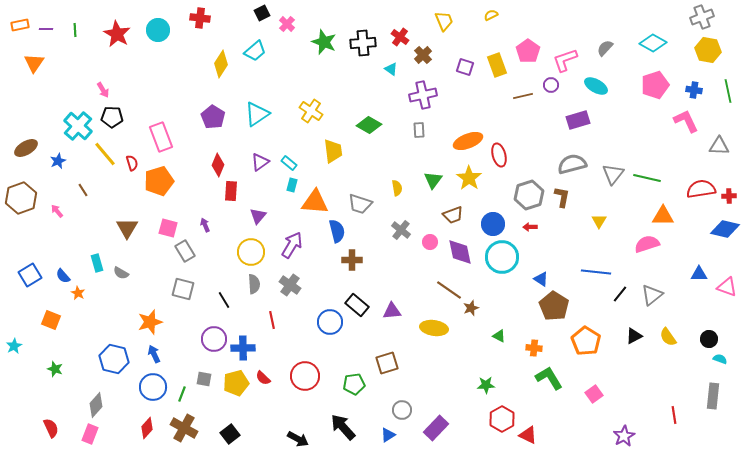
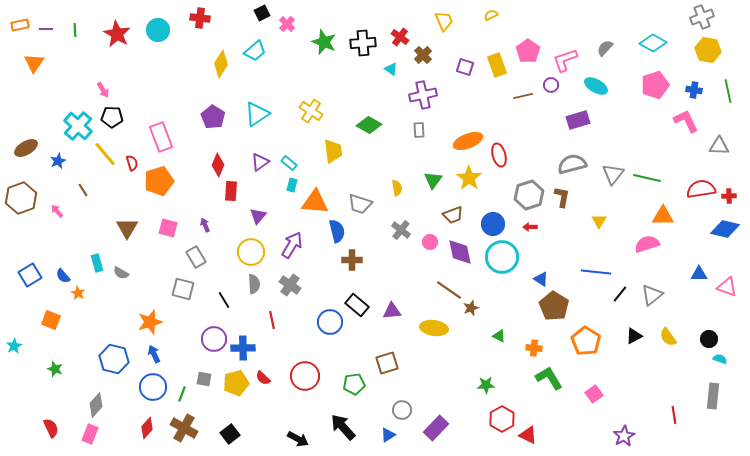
gray rectangle at (185, 251): moved 11 px right, 6 px down
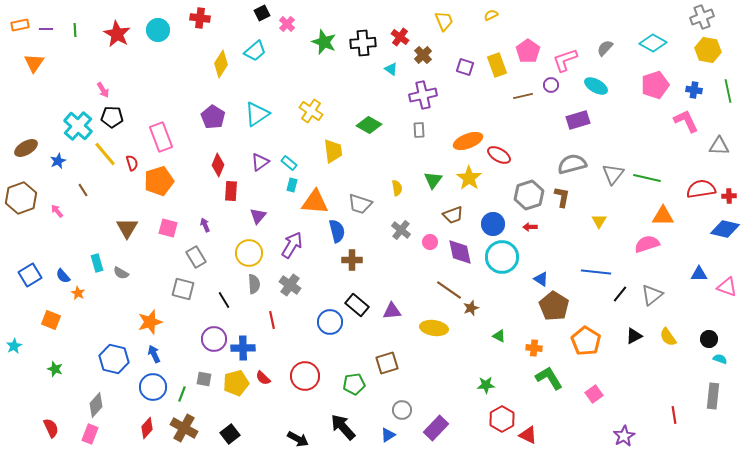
red ellipse at (499, 155): rotated 45 degrees counterclockwise
yellow circle at (251, 252): moved 2 px left, 1 px down
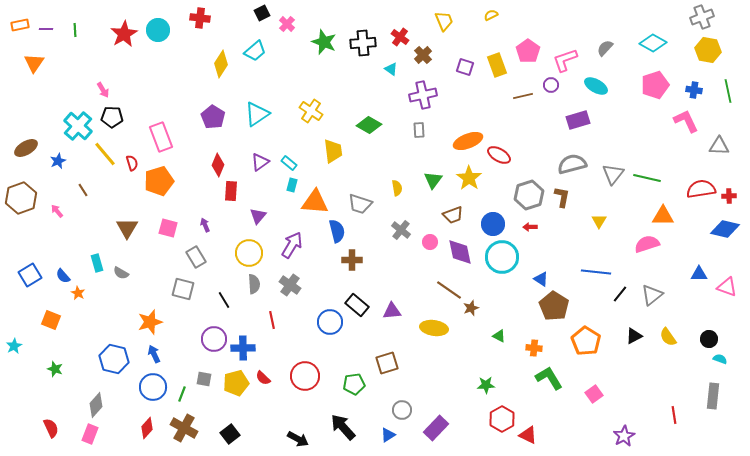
red star at (117, 34): moved 7 px right; rotated 12 degrees clockwise
